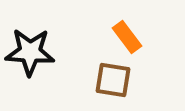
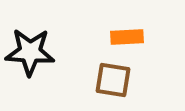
orange rectangle: rotated 56 degrees counterclockwise
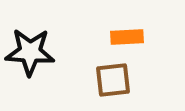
brown square: rotated 15 degrees counterclockwise
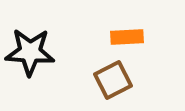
brown square: rotated 21 degrees counterclockwise
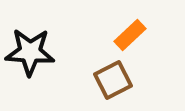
orange rectangle: moved 3 px right, 2 px up; rotated 40 degrees counterclockwise
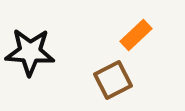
orange rectangle: moved 6 px right
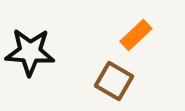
brown square: moved 1 px right, 1 px down; rotated 33 degrees counterclockwise
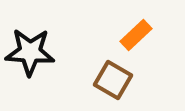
brown square: moved 1 px left, 1 px up
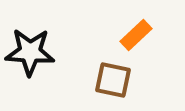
brown square: rotated 18 degrees counterclockwise
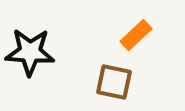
brown square: moved 1 px right, 2 px down
